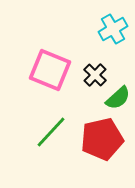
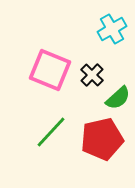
cyan cross: moved 1 px left
black cross: moved 3 px left
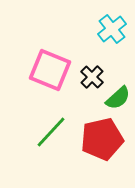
cyan cross: rotated 8 degrees counterclockwise
black cross: moved 2 px down
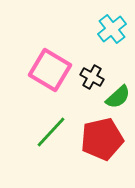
pink square: rotated 9 degrees clockwise
black cross: rotated 15 degrees counterclockwise
green semicircle: moved 1 px up
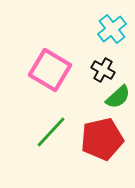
black cross: moved 11 px right, 7 px up
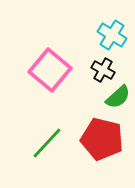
cyan cross: moved 6 px down; rotated 20 degrees counterclockwise
pink square: rotated 9 degrees clockwise
green line: moved 4 px left, 11 px down
red pentagon: rotated 27 degrees clockwise
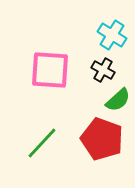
pink square: rotated 36 degrees counterclockwise
green semicircle: moved 3 px down
red pentagon: rotated 6 degrees clockwise
green line: moved 5 px left
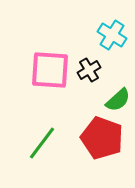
black cross: moved 14 px left; rotated 30 degrees clockwise
red pentagon: moved 1 px up
green line: rotated 6 degrees counterclockwise
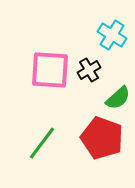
green semicircle: moved 2 px up
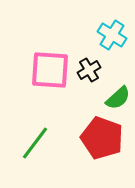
green line: moved 7 px left
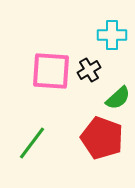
cyan cross: rotated 32 degrees counterclockwise
pink square: moved 1 px right, 1 px down
green line: moved 3 px left
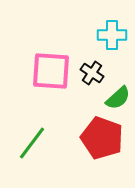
black cross: moved 3 px right, 3 px down; rotated 25 degrees counterclockwise
